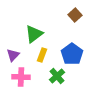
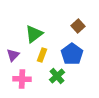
brown square: moved 3 px right, 11 px down
pink cross: moved 1 px right, 2 px down
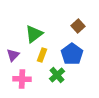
green cross: moved 1 px up
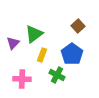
purple triangle: moved 12 px up
green cross: rotated 21 degrees counterclockwise
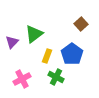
brown square: moved 3 px right, 2 px up
purple triangle: moved 1 px left, 1 px up
yellow rectangle: moved 5 px right, 1 px down
green cross: moved 1 px left, 2 px down
pink cross: rotated 30 degrees counterclockwise
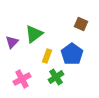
brown square: rotated 24 degrees counterclockwise
green cross: rotated 28 degrees clockwise
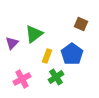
purple triangle: moved 1 px down
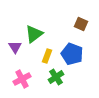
purple triangle: moved 3 px right, 4 px down; rotated 16 degrees counterclockwise
blue pentagon: rotated 15 degrees counterclockwise
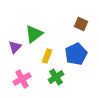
purple triangle: rotated 16 degrees clockwise
blue pentagon: moved 4 px right; rotated 25 degrees clockwise
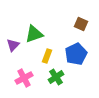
green triangle: rotated 18 degrees clockwise
purple triangle: moved 2 px left, 2 px up
pink cross: moved 2 px right, 1 px up
